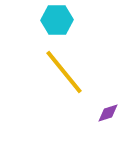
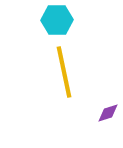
yellow line: rotated 27 degrees clockwise
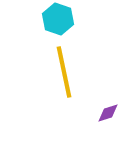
cyan hexagon: moved 1 px right, 1 px up; rotated 20 degrees clockwise
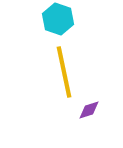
purple diamond: moved 19 px left, 3 px up
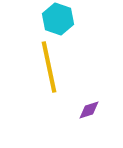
yellow line: moved 15 px left, 5 px up
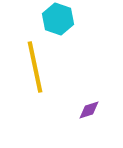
yellow line: moved 14 px left
